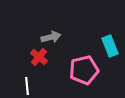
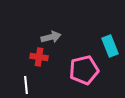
red cross: rotated 30 degrees counterclockwise
white line: moved 1 px left, 1 px up
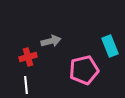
gray arrow: moved 4 px down
red cross: moved 11 px left; rotated 24 degrees counterclockwise
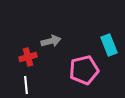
cyan rectangle: moved 1 px left, 1 px up
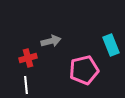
cyan rectangle: moved 2 px right
red cross: moved 1 px down
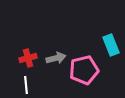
gray arrow: moved 5 px right, 17 px down
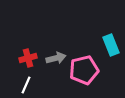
white line: rotated 30 degrees clockwise
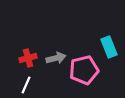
cyan rectangle: moved 2 px left, 2 px down
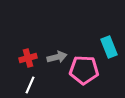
gray arrow: moved 1 px right, 1 px up
pink pentagon: rotated 16 degrees clockwise
white line: moved 4 px right
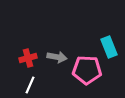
gray arrow: rotated 24 degrees clockwise
pink pentagon: moved 3 px right
